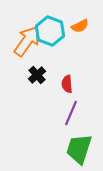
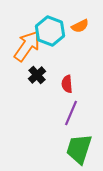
orange arrow: moved 5 px down
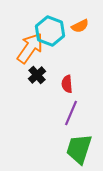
orange arrow: moved 3 px right, 2 px down
